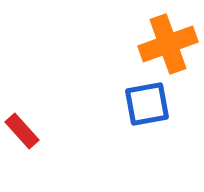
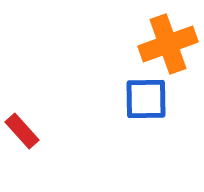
blue square: moved 1 px left, 5 px up; rotated 9 degrees clockwise
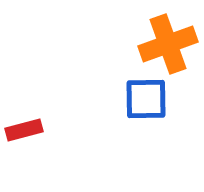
red rectangle: moved 2 px right, 1 px up; rotated 63 degrees counterclockwise
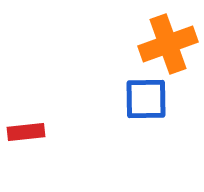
red rectangle: moved 2 px right, 2 px down; rotated 9 degrees clockwise
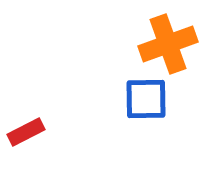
red rectangle: rotated 21 degrees counterclockwise
